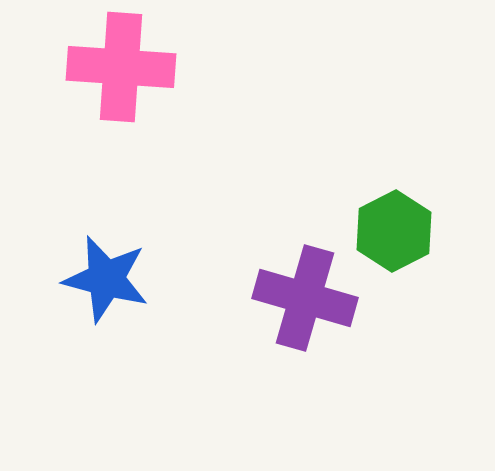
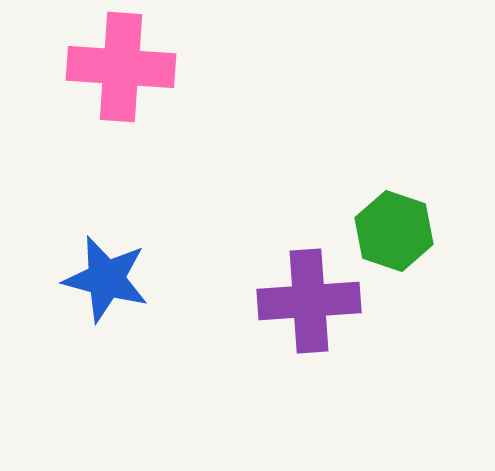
green hexagon: rotated 14 degrees counterclockwise
purple cross: moved 4 px right, 3 px down; rotated 20 degrees counterclockwise
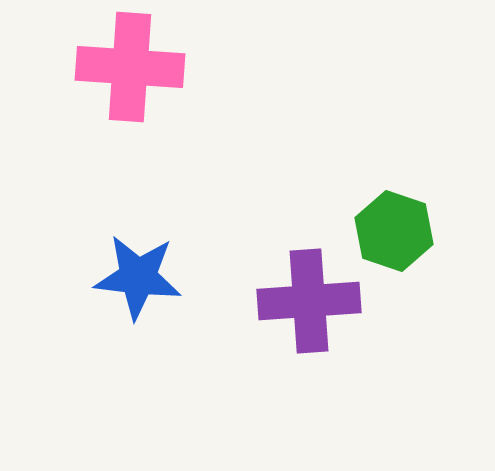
pink cross: moved 9 px right
blue star: moved 32 px right, 2 px up; rotated 8 degrees counterclockwise
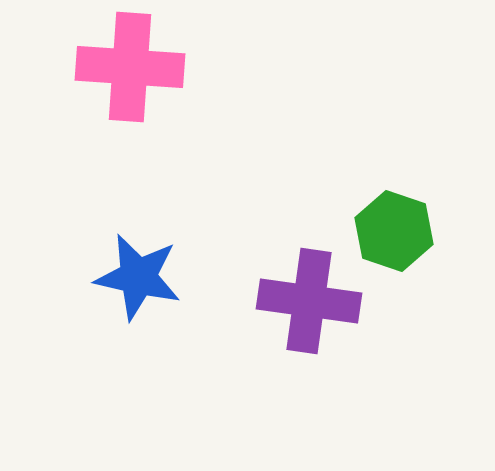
blue star: rotated 6 degrees clockwise
purple cross: rotated 12 degrees clockwise
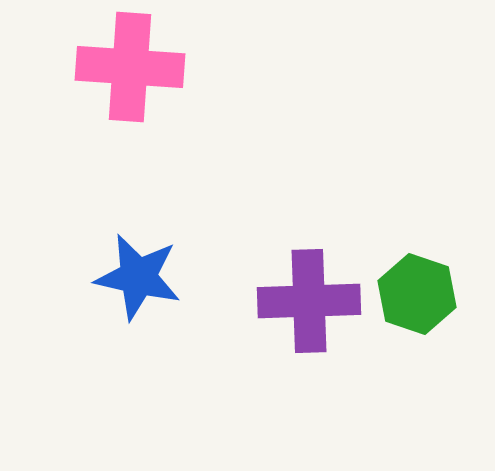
green hexagon: moved 23 px right, 63 px down
purple cross: rotated 10 degrees counterclockwise
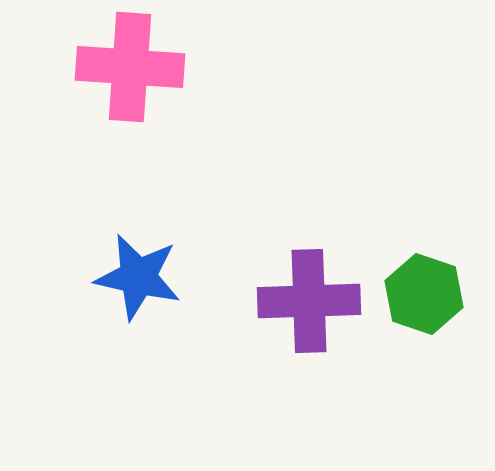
green hexagon: moved 7 px right
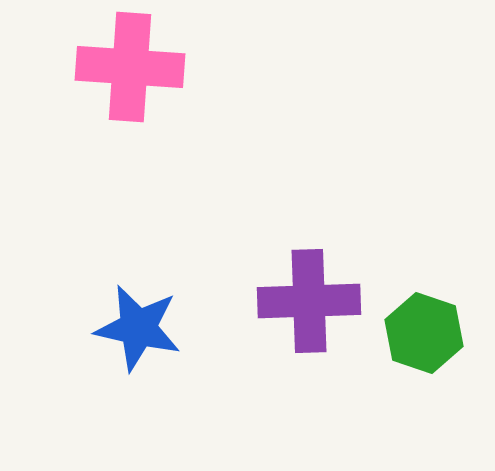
blue star: moved 51 px down
green hexagon: moved 39 px down
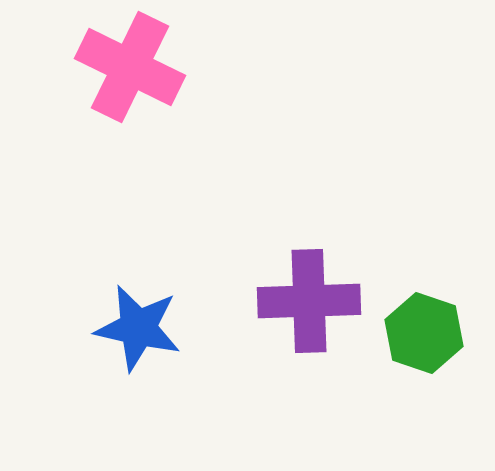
pink cross: rotated 22 degrees clockwise
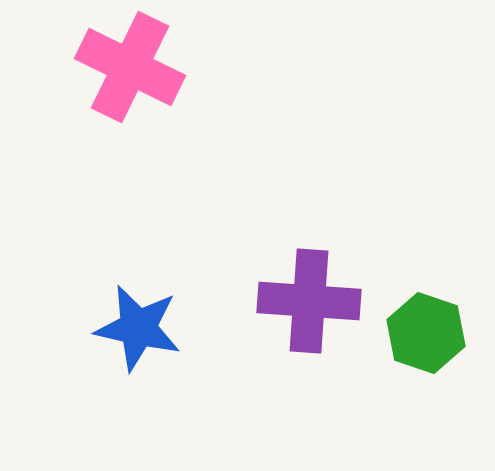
purple cross: rotated 6 degrees clockwise
green hexagon: moved 2 px right
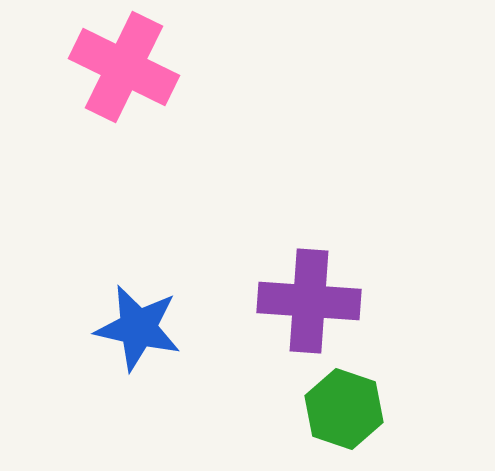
pink cross: moved 6 px left
green hexagon: moved 82 px left, 76 px down
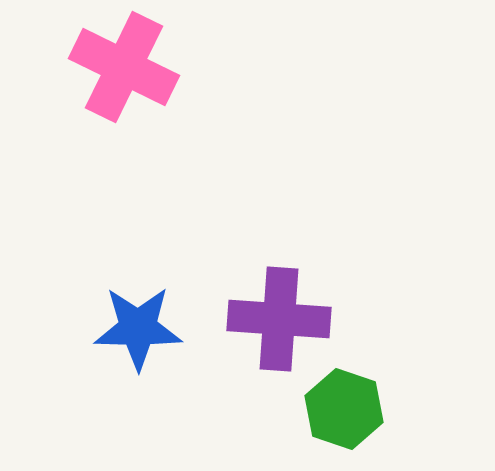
purple cross: moved 30 px left, 18 px down
blue star: rotated 12 degrees counterclockwise
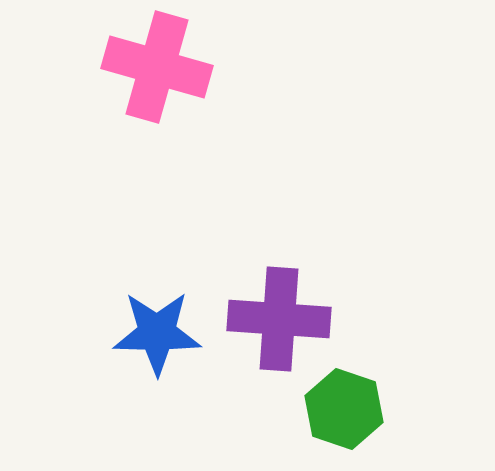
pink cross: moved 33 px right; rotated 10 degrees counterclockwise
blue star: moved 19 px right, 5 px down
